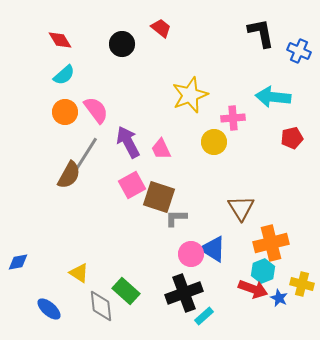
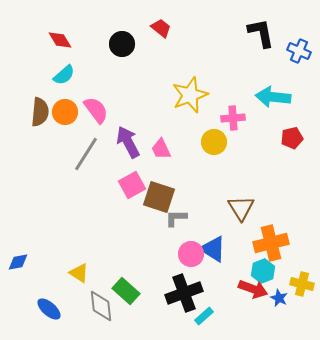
brown semicircle: moved 29 px left, 63 px up; rotated 24 degrees counterclockwise
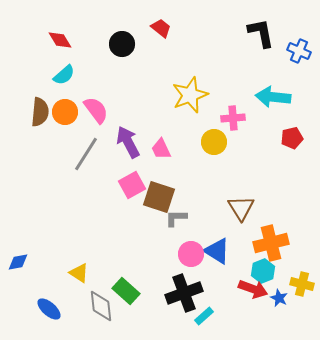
blue triangle: moved 4 px right, 2 px down
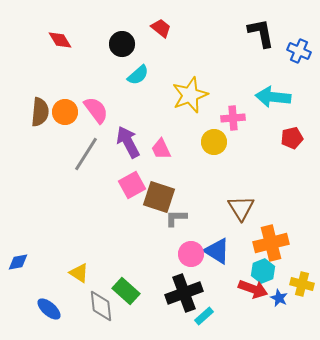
cyan semicircle: moved 74 px right
